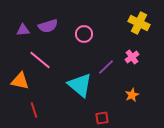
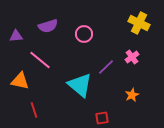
purple triangle: moved 7 px left, 6 px down
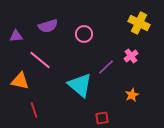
pink cross: moved 1 px left, 1 px up
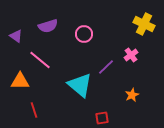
yellow cross: moved 5 px right, 1 px down
purple triangle: rotated 40 degrees clockwise
pink cross: moved 1 px up
orange triangle: rotated 12 degrees counterclockwise
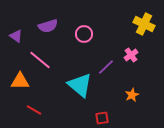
red line: rotated 42 degrees counterclockwise
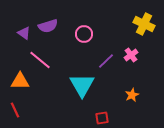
purple triangle: moved 8 px right, 3 px up
purple line: moved 6 px up
cyan triangle: moved 2 px right; rotated 20 degrees clockwise
red line: moved 19 px left; rotated 35 degrees clockwise
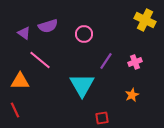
yellow cross: moved 1 px right, 4 px up
pink cross: moved 4 px right, 7 px down; rotated 16 degrees clockwise
purple line: rotated 12 degrees counterclockwise
